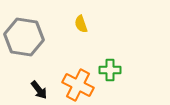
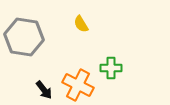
yellow semicircle: rotated 12 degrees counterclockwise
green cross: moved 1 px right, 2 px up
black arrow: moved 5 px right
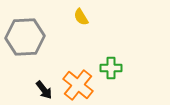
yellow semicircle: moved 7 px up
gray hexagon: moved 1 px right; rotated 12 degrees counterclockwise
orange cross: rotated 12 degrees clockwise
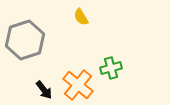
gray hexagon: moved 3 px down; rotated 15 degrees counterclockwise
green cross: rotated 15 degrees counterclockwise
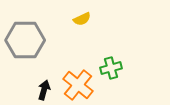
yellow semicircle: moved 1 px right, 2 px down; rotated 84 degrees counterclockwise
gray hexagon: rotated 18 degrees clockwise
black arrow: rotated 126 degrees counterclockwise
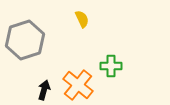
yellow semicircle: rotated 90 degrees counterclockwise
gray hexagon: rotated 18 degrees counterclockwise
green cross: moved 2 px up; rotated 15 degrees clockwise
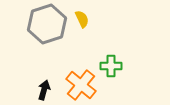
gray hexagon: moved 22 px right, 16 px up
orange cross: moved 3 px right
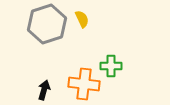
orange cross: moved 3 px right, 1 px up; rotated 32 degrees counterclockwise
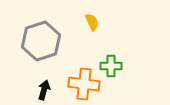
yellow semicircle: moved 10 px right, 3 px down
gray hexagon: moved 6 px left, 17 px down
